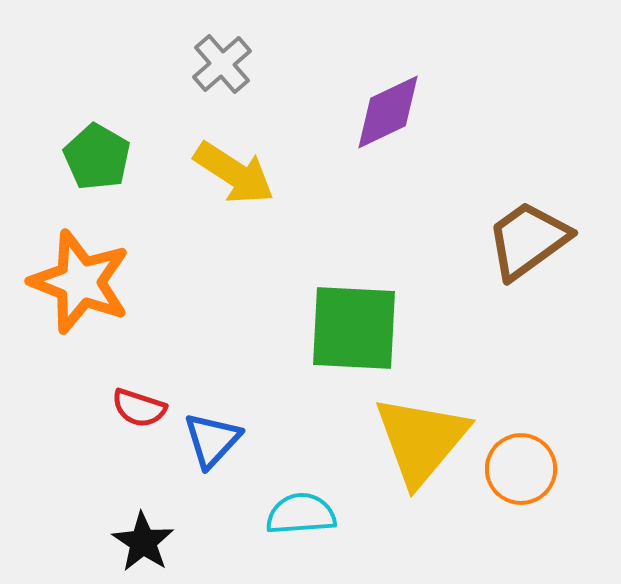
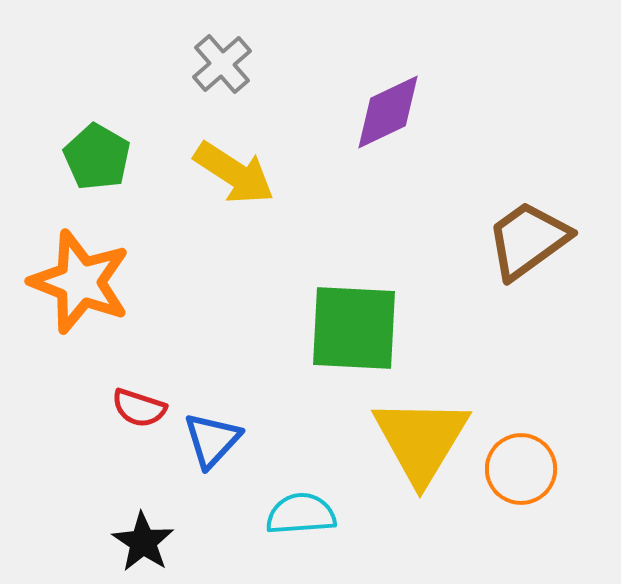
yellow triangle: rotated 9 degrees counterclockwise
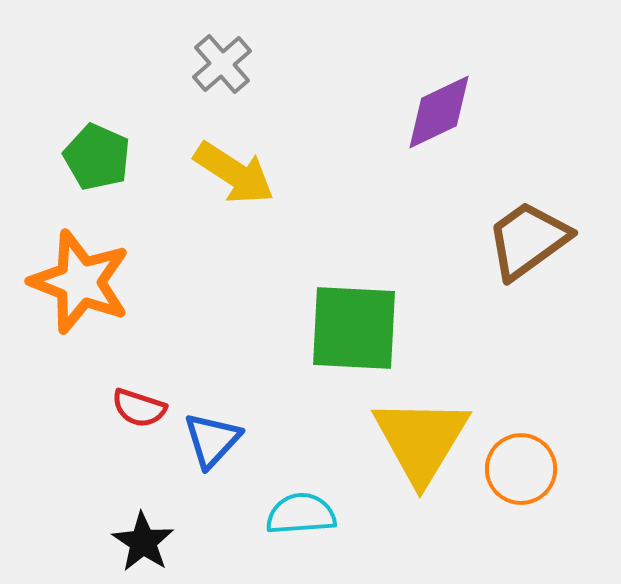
purple diamond: moved 51 px right
green pentagon: rotated 6 degrees counterclockwise
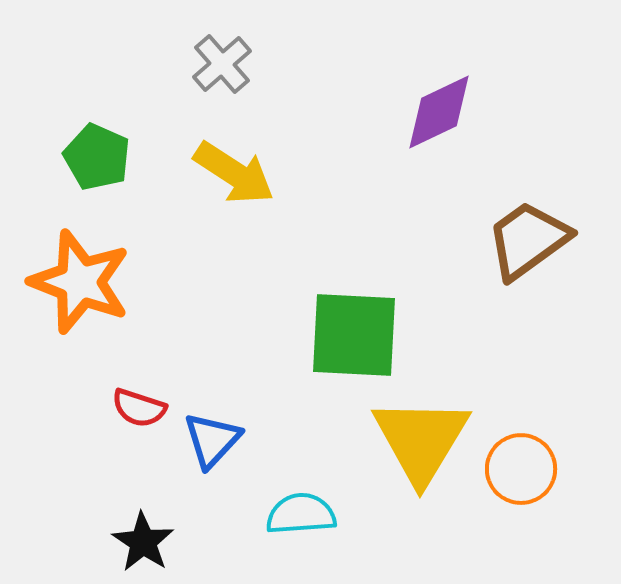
green square: moved 7 px down
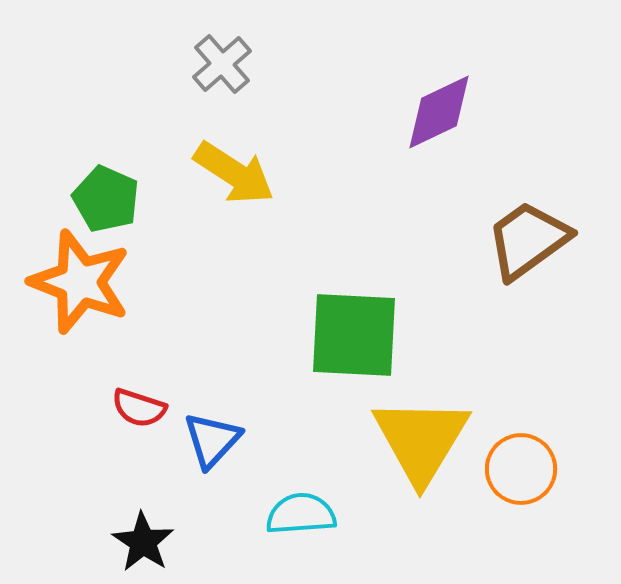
green pentagon: moved 9 px right, 42 px down
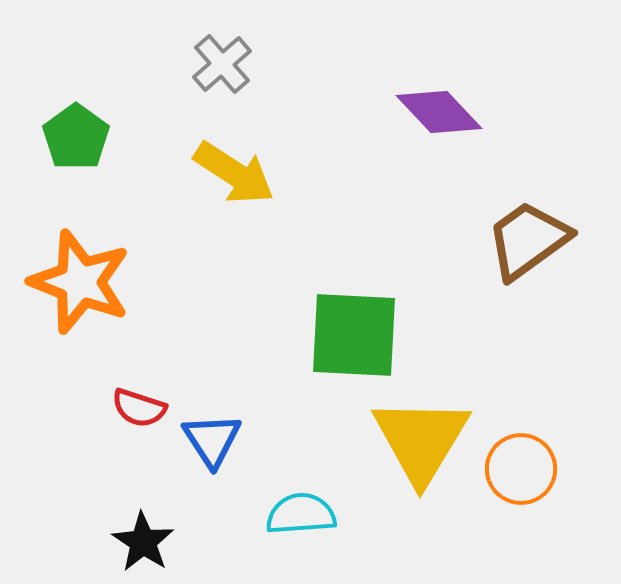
purple diamond: rotated 72 degrees clockwise
green pentagon: moved 30 px left, 62 px up; rotated 12 degrees clockwise
blue triangle: rotated 16 degrees counterclockwise
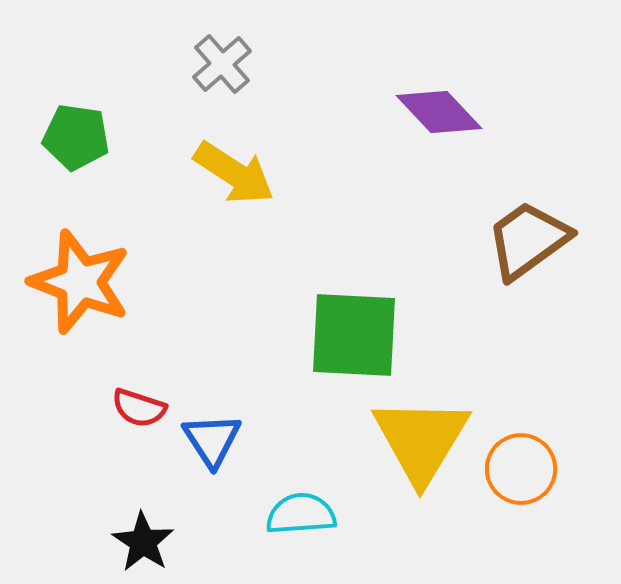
green pentagon: rotated 28 degrees counterclockwise
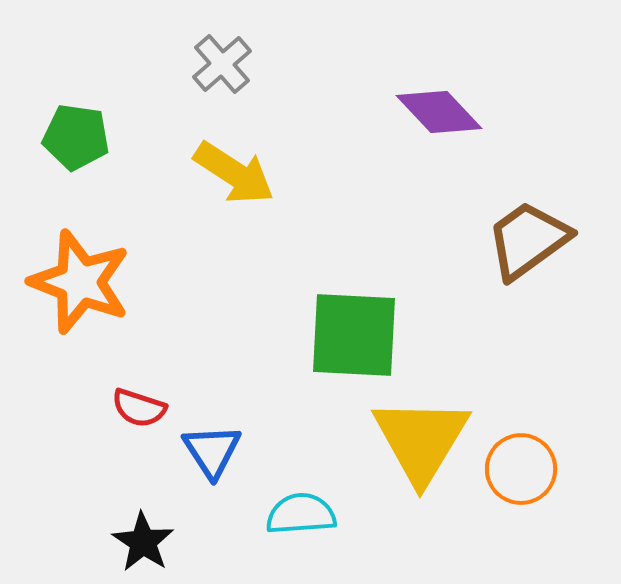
blue triangle: moved 11 px down
